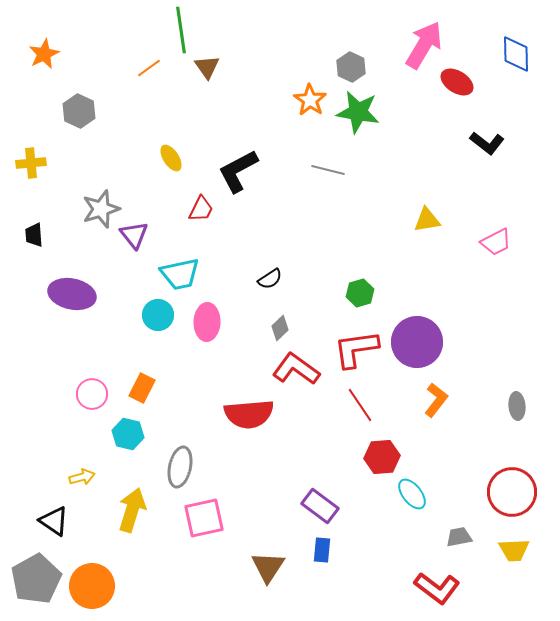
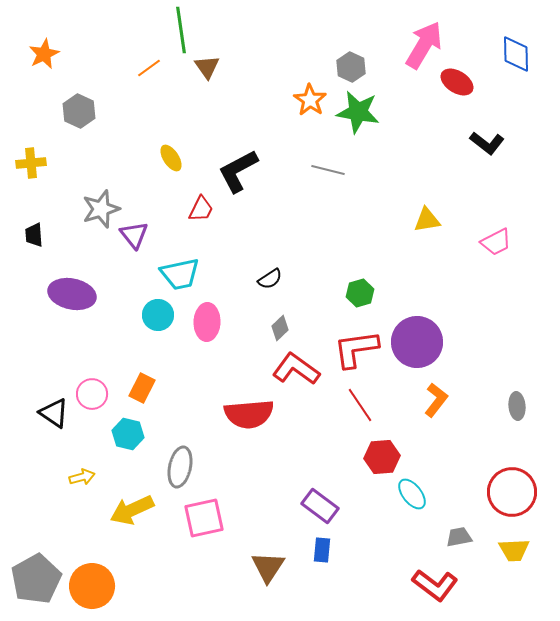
yellow arrow at (132, 510): rotated 132 degrees counterclockwise
black triangle at (54, 521): moved 108 px up
red L-shape at (437, 588): moved 2 px left, 3 px up
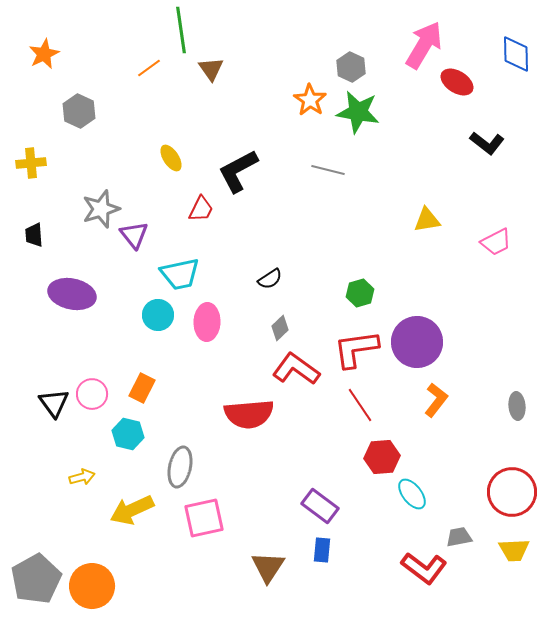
brown triangle at (207, 67): moved 4 px right, 2 px down
black triangle at (54, 413): moved 10 px up; rotated 20 degrees clockwise
red L-shape at (435, 585): moved 11 px left, 17 px up
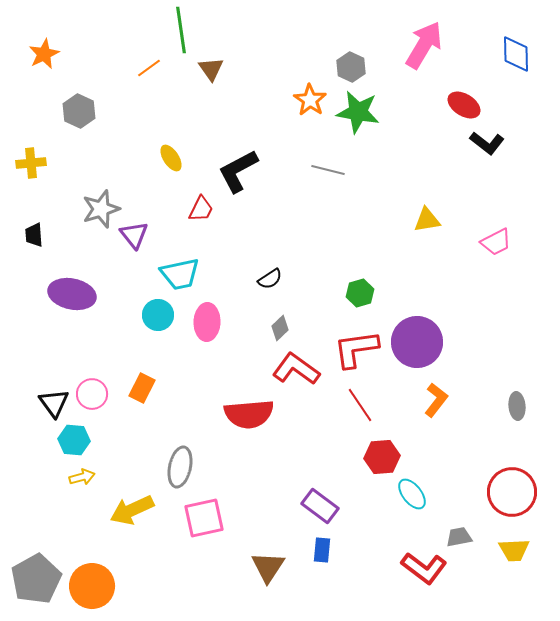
red ellipse at (457, 82): moved 7 px right, 23 px down
cyan hexagon at (128, 434): moved 54 px left, 6 px down; rotated 8 degrees counterclockwise
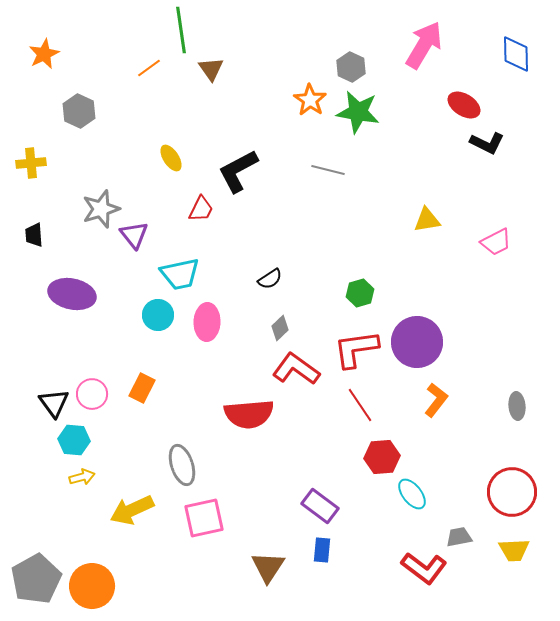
black L-shape at (487, 143): rotated 12 degrees counterclockwise
gray ellipse at (180, 467): moved 2 px right, 2 px up; rotated 30 degrees counterclockwise
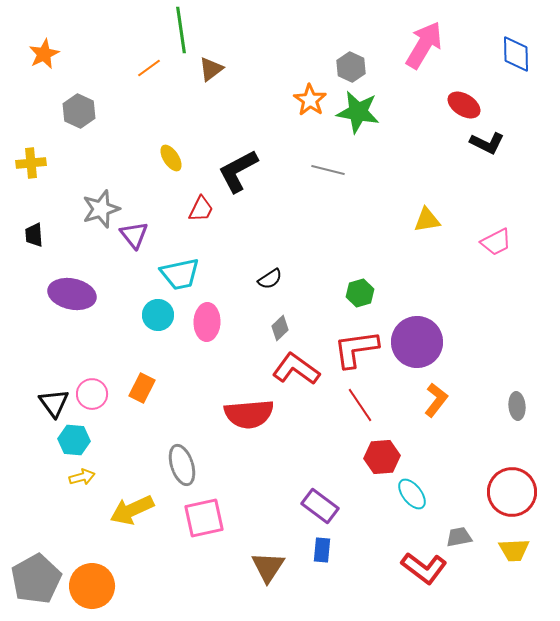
brown triangle at (211, 69): rotated 28 degrees clockwise
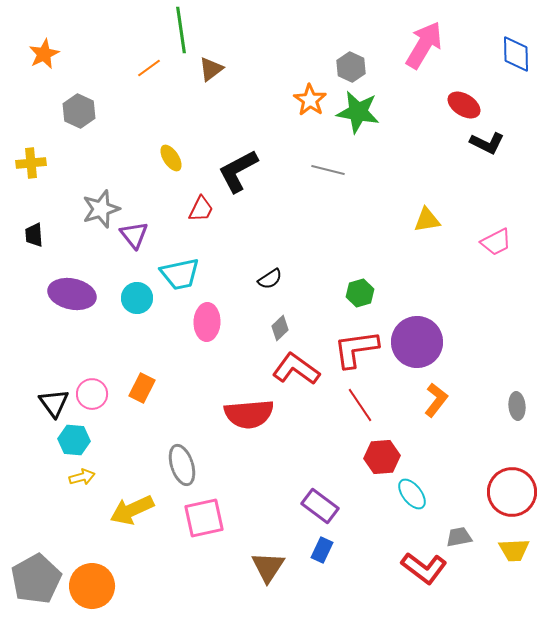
cyan circle at (158, 315): moved 21 px left, 17 px up
blue rectangle at (322, 550): rotated 20 degrees clockwise
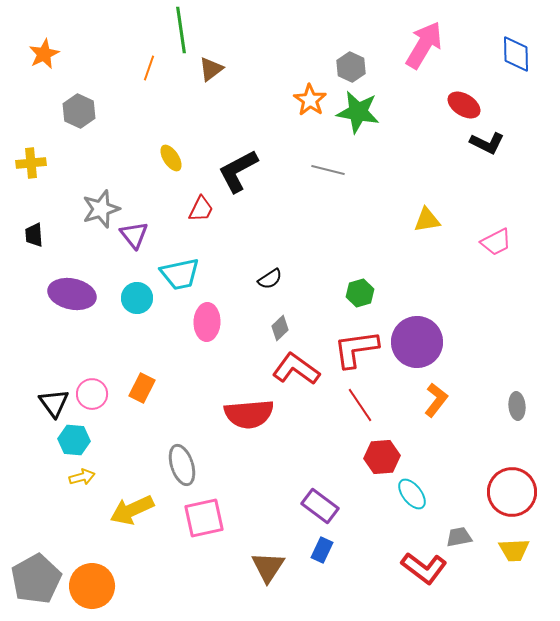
orange line at (149, 68): rotated 35 degrees counterclockwise
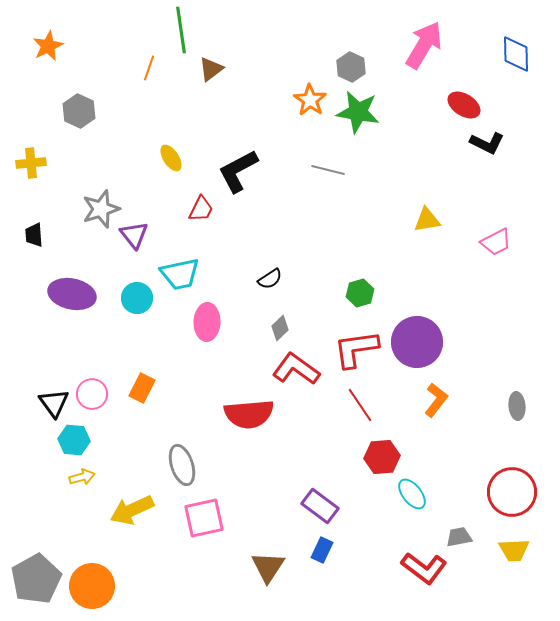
orange star at (44, 54): moved 4 px right, 8 px up
